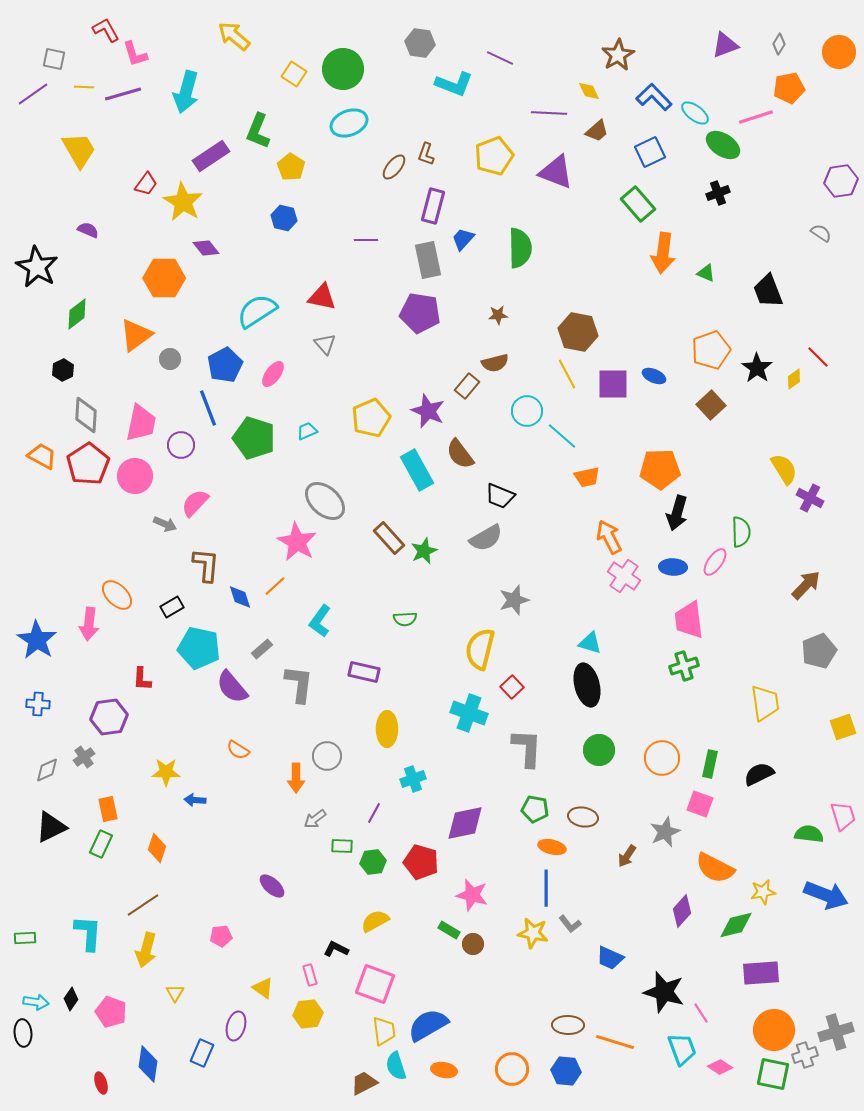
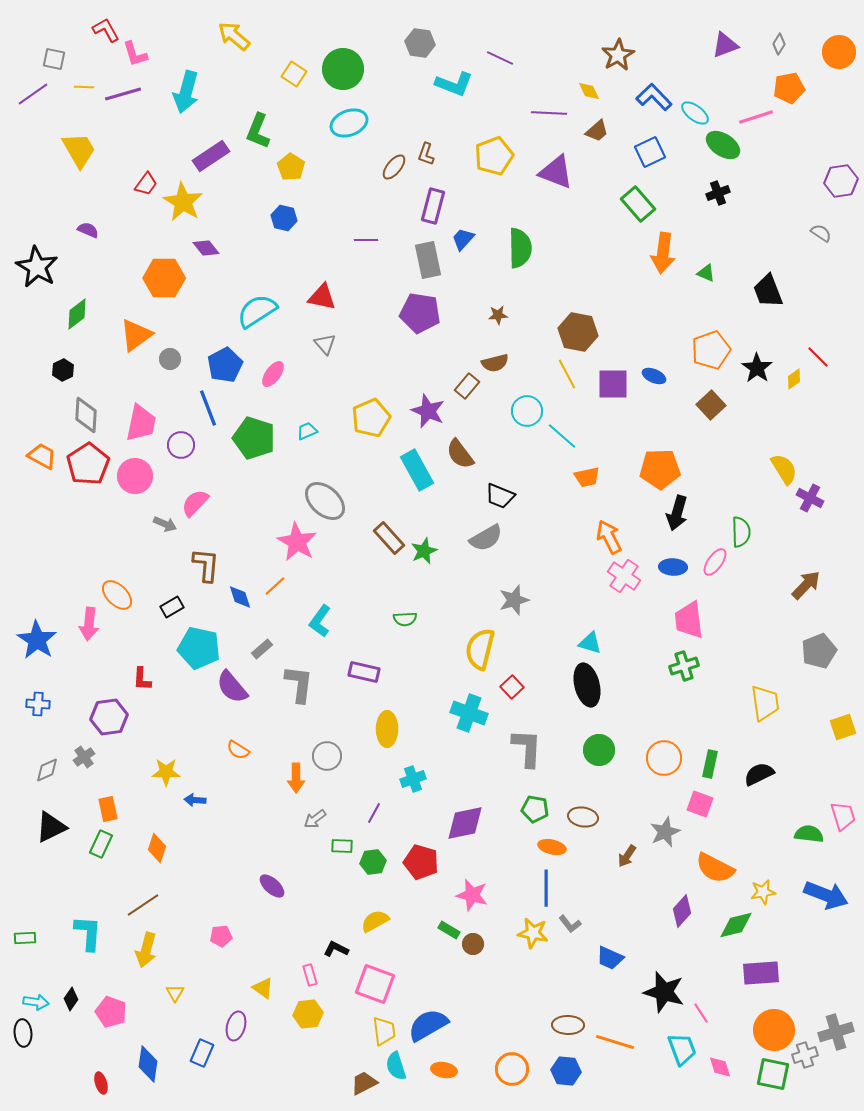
orange circle at (662, 758): moved 2 px right
pink diamond at (720, 1067): rotated 40 degrees clockwise
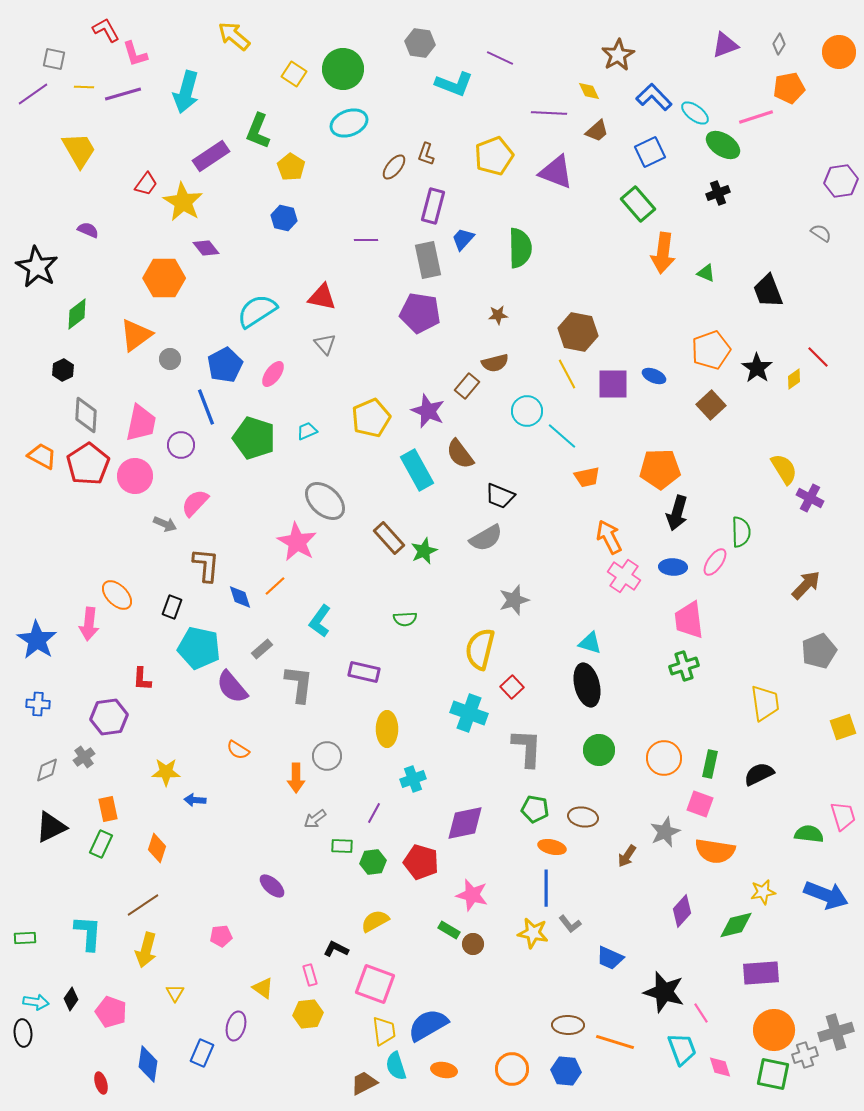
blue line at (208, 408): moved 2 px left, 1 px up
black rectangle at (172, 607): rotated 40 degrees counterclockwise
orange semicircle at (715, 868): moved 17 px up; rotated 18 degrees counterclockwise
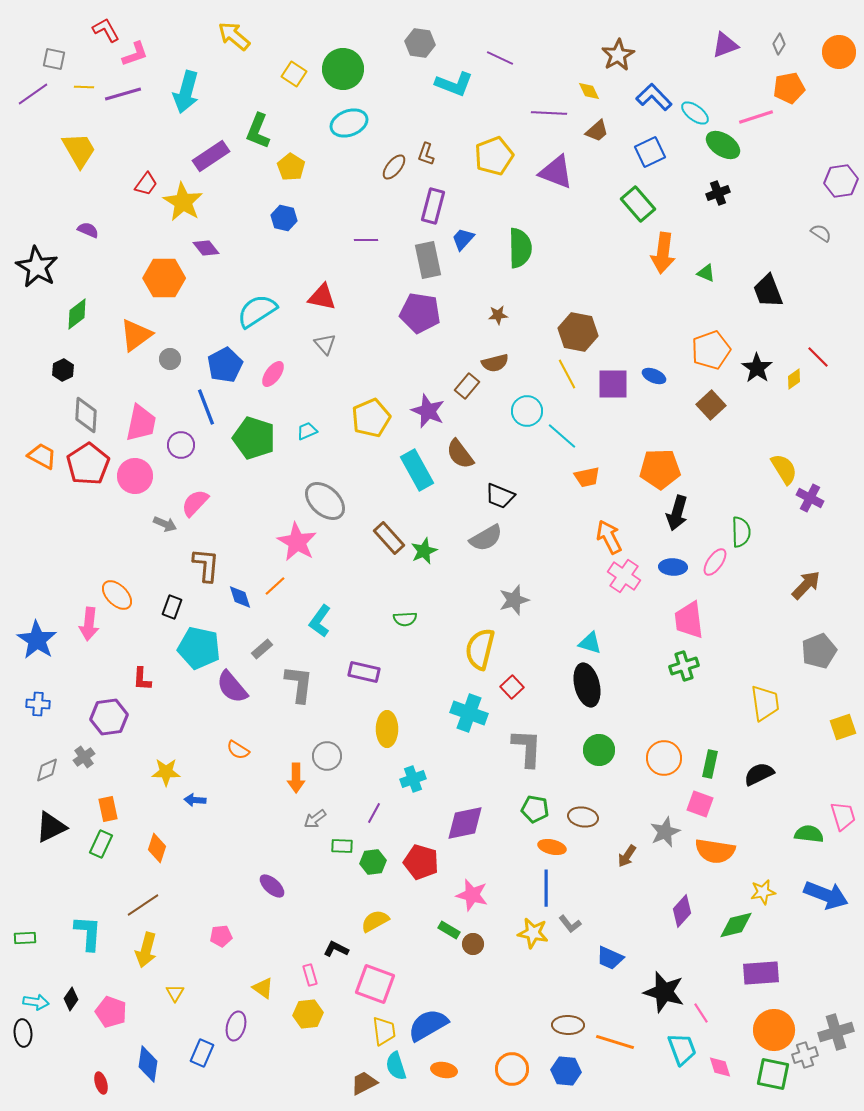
pink L-shape at (135, 54): rotated 92 degrees counterclockwise
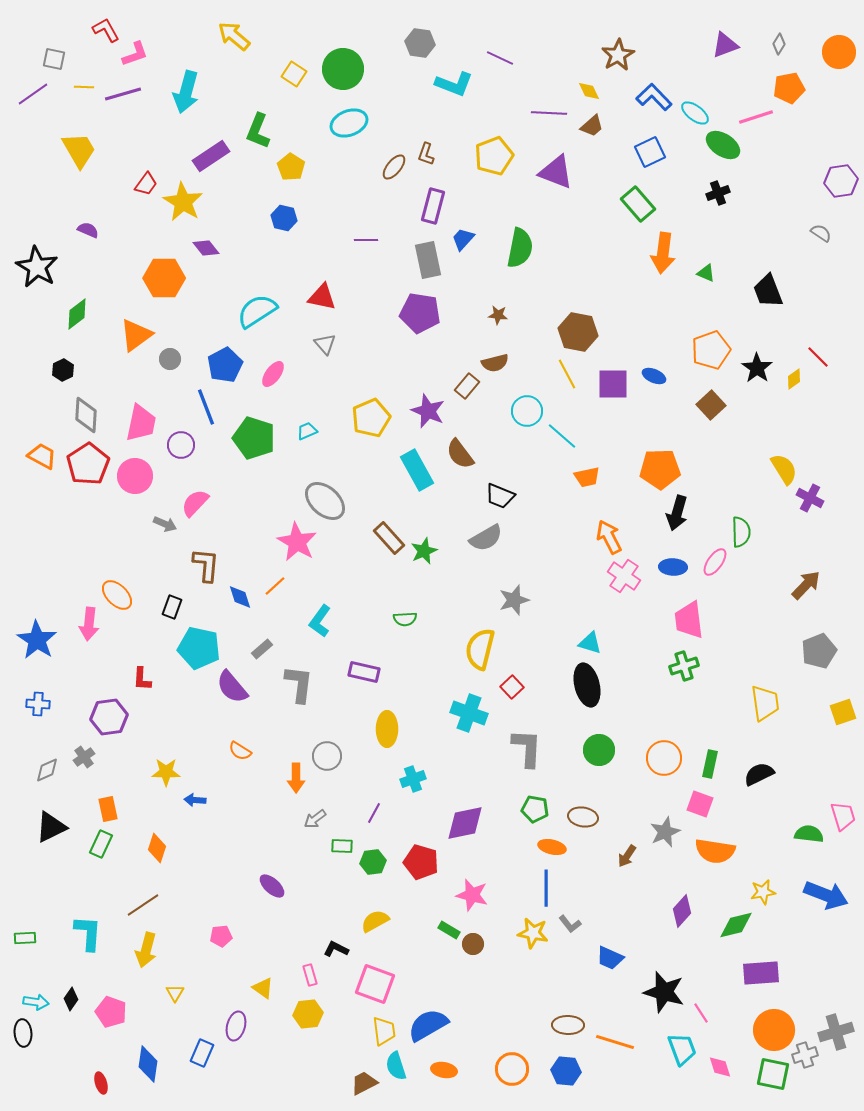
brown trapezoid at (597, 131): moved 5 px left, 5 px up
green semicircle at (520, 248): rotated 12 degrees clockwise
brown star at (498, 315): rotated 12 degrees clockwise
yellow square at (843, 727): moved 15 px up
orange semicircle at (238, 750): moved 2 px right, 1 px down
